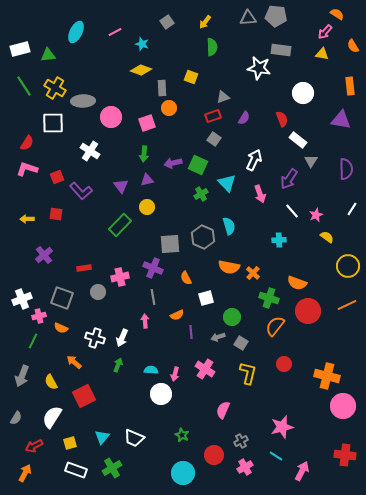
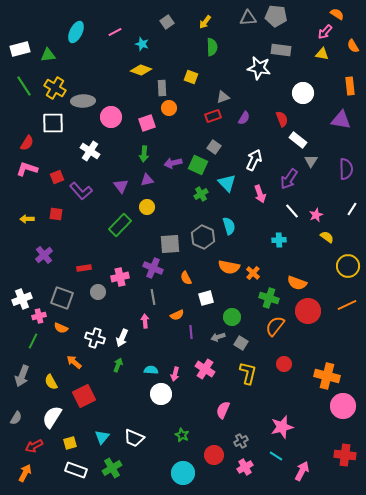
gray square at (214, 139): moved 8 px down
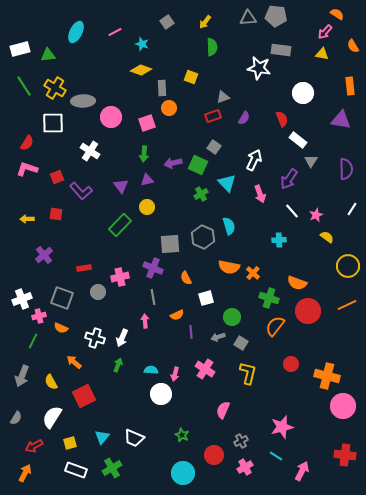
red circle at (284, 364): moved 7 px right
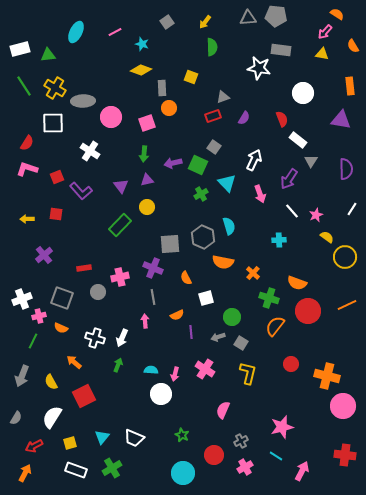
yellow circle at (348, 266): moved 3 px left, 9 px up
orange semicircle at (229, 267): moved 6 px left, 5 px up
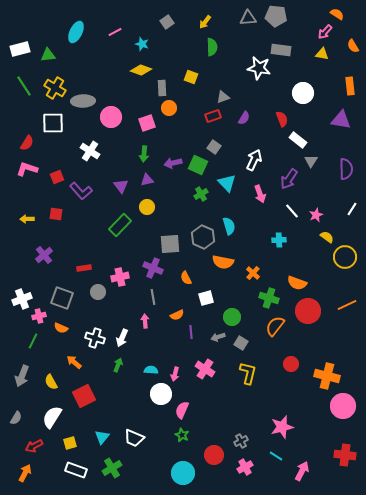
pink semicircle at (223, 410): moved 41 px left
